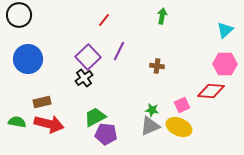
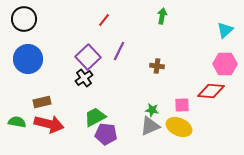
black circle: moved 5 px right, 4 px down
pink square: rotated 21 degrees clockwise
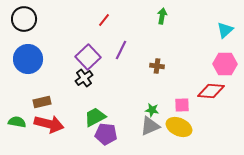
purple line: moved 2 px right, 1 px up
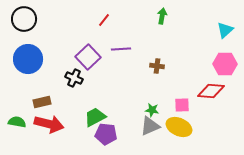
purple line: moved 1 px up; rotated 60 degrees clockwise
black cross: moved 10 px left; rotated 30 degrees counterclockwise
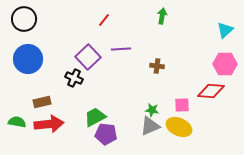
red arrow: rotated 20 degrees counterclockwise
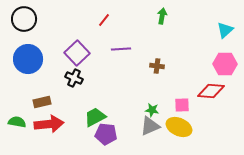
purple square: moved 11 px left, 4 px up
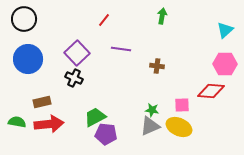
purple line: rotated 12 degrees clockwise
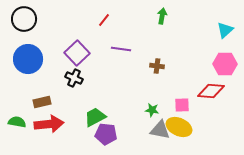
gray triangle: moved 10 px right, 4 px down; rotated 35 degrees clockwise
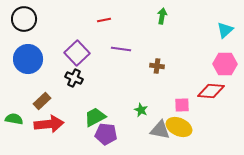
red line: rotated 40 degrees clockwise
brown rectangle: moved 1 px up; rotated 30 degrees counterclockwise
green star: moved 11 px left; rotated 16 degrees clockwise
green semicircle: moved 3 px left, 3 px up
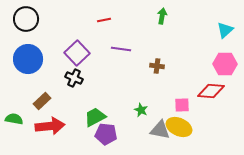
black circle: moved 2 px right
red arrow: moved 1 px right, 2 px down
